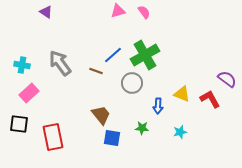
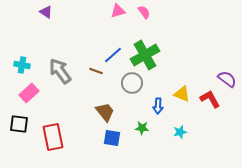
gray arrow: moved 8 px down
brown trapezoid: moved 4 px right, 3 px up
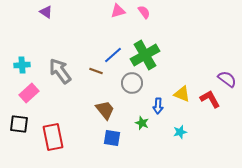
cyan cross: rotated 14 degrees counterclockwise
brown trapezoid: moved 2 px up
green star: moved 5 px up; rotated 16 degrees clockwise
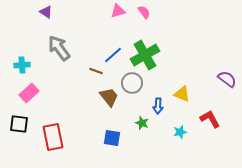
gray arrow: moved 1 px left, 23 px up
red L-shape: moved 20 px down
brown trapezoid: moved 4 px right, 13 px up
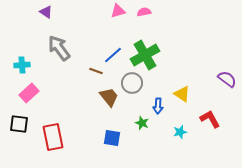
pink semicircle: rotated 64 degrees counterclockwise
yellow triangle: rotated 12 degrees clockwise
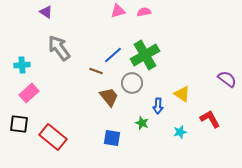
red rectangle: rotated 40 degrees counterclockwise
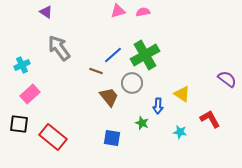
pink semicircle: moved 1 px left
cyan cross: rotated 21 degrees counterclockwise
pink rectangle: moved 1 px right, 1 px down
cyan star: rotated 24 degrees clockwise
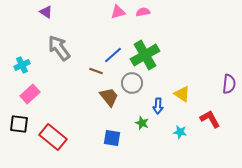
pink triangle: moved 1 px down
purple semicircle: moved 2 px right, 5 px down; rotated 60 degrees clockwise
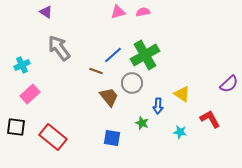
purple semicircle: rotated 42 degrees clockwise
black square: moved 3 px left, 3 px down
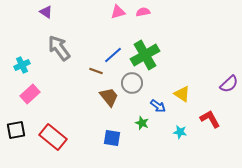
blue arrow: rotated 56 degrees counterclockwise
black square: moved 3 px down; rotated 18 degrees counterclockwise
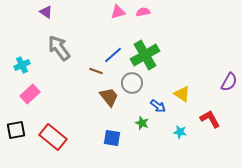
purple semicircle: moved 2 px up; rotated 18 degrees counterclockwise
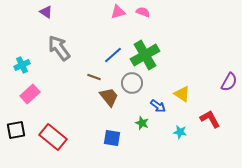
pink semicircle: rotated 32 degrees clockwise
brown line: moved 2 px left, 6 px down
